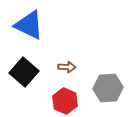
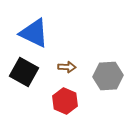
blue triangle: moved 5 px right, 8 px down
black square: rotated 12 degrees counterclockwise
gray hexagon: moved 12 px up
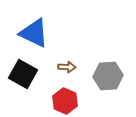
black square: moved 1 px left, 2 px down
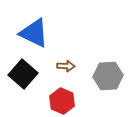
brown arrow: moved 1 px left, 1 px up
black square: rotated 12 degrees clockwise
red hexagon: moved 3 px left
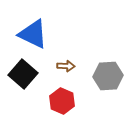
blue triangle: moved 1 px left, 1 px down
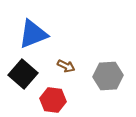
blue triangle: rotated 48 degrees counterclockwise
brown arrow: rotated 24 degrees clockwise
red hexagon: moved 9 px left, 1 px up; rotated 15 degrees counterclockwise
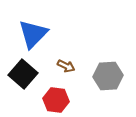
blue triangle: rotated 24 degrees counterclockwise
red hexagon: moved 3 px right
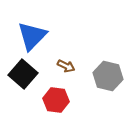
blue triangle: moved 1 px left, 2 px down
gray hexagon: rotated 16 degrees clockwise
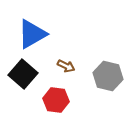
blue triangle: moved 2 px up; rotated 16 degrees clockwise
